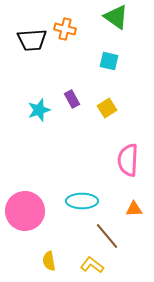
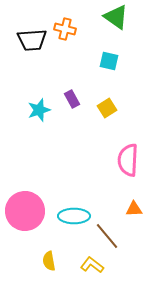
cyan ellipse: moved 8 px left, 15 px down
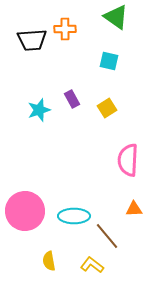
orange cross: rotated 15 degrees counterclockwise
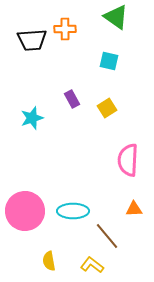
cyan star: moved 7 px left, 8 px down
cyan ellipse: moved 1 px left, 5 px up
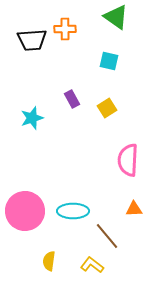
yellow semicircle: rotated 18 degrees clockwise
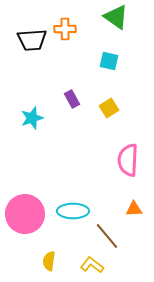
yellow square: moved 2 px right
pink circle: moved 3 px down
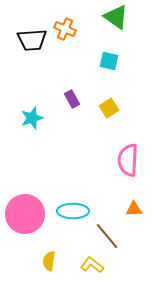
orange cross: rotated 25 degrees clockwise
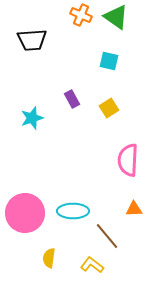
orange cross: moved 16 px right, 14 px up
pink circle: moved 1 px up
yellow semicircle: moved 3 px up
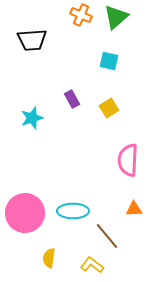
green triangle: rotated 44 degrees clockwise
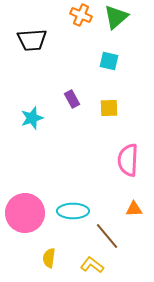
yellow square: rotated 30 degrees clockwise
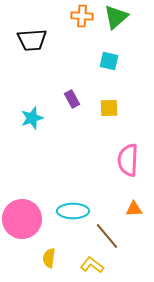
orange cross: moved 1 px right, 1 px down; rotated 20 degrees counterclockwise
pink circle: moved 3 px left, 6 px down
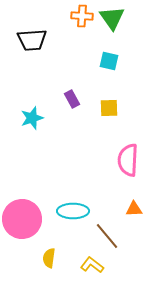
green triangle: moved 4 px left, 1 px down; rotated 24 degrees counterclockwise
